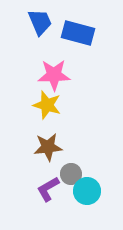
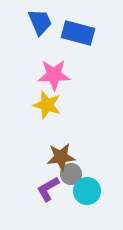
brown star: moved 13 px right, 10 px down
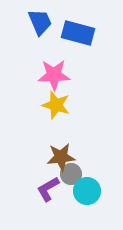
yellow star: moved 9 px right
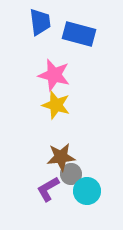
blue trapezoid: rotated 16 degrees clockwise
blue rectangle: moved 1 px right, 1 px down
pink star: rotated 16 degrees clockwise
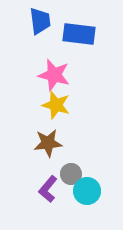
blue trapezoid: moved 1 px up
blue rectangle: rotated 8 degrees counterclockwise
brown star: moved 13 px left, 14 px up
purple L-shape: rotated 20 degrees counterclockwise
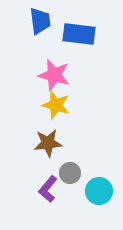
gray circle: moved 1 px left, 1 px up
cyan circle: moved 12 px right
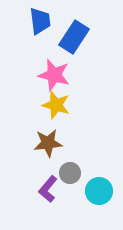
blue rectangle: moved 5 px left, 3 px down; rotated 64 degrees counterclockwise
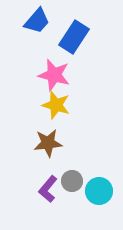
blue trapezoid: moved 3 px left; rotated 48 degrees clockwise
gray circle: moved 2 px right, 8 px down
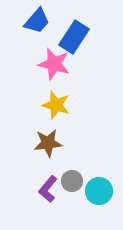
pink star: moved 11 px up
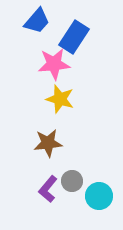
pink star: rotated 20 degrees counterclockwise
yellow star: moved 4 px right, 6 px up
cyan circle: moved 5 px down
